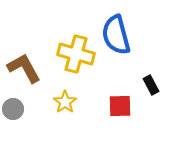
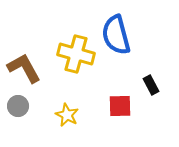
yellow star: moved 2 px right, 13 px down; rotated 10 degrees counterclockwise
gray circle: moved 5 px right, 3 px up
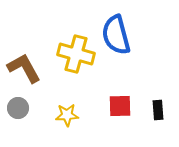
black rectangle: moved 7 px right, 25 px down; rotated 24 degrees clockwise
gray circle: moved 2 px down
yellow star: rotated 30 degrees counterclockwise
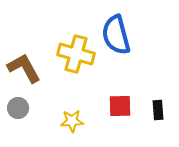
yellow star: moved 5 px right, 6 px down
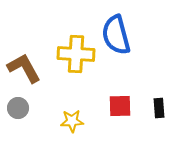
yellow cross: rotated 12 degrees counterclockwise
black rectangle: moved 1 px right, 2 px up
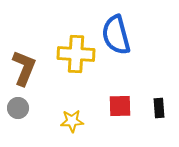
brown L-shape: rotated 51 degrees clockwise
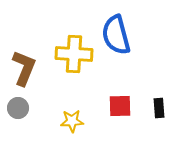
yellow cross: moved 2 px left
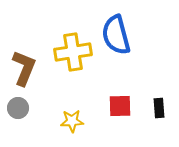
yellow cross: moved 1 px left, 2 px up; rotated 12 degrees counterclockwise
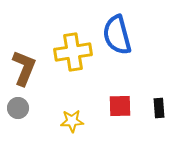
blue semicircle: moved 1 px right
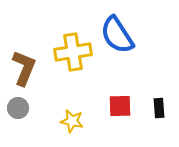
blue semicircle: rotated 18 degrees counterclockwise
yellow star: rotated 15 degrees clockwise
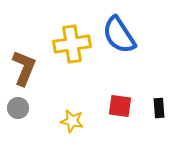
blue semicircle: moved 2 px right
yellow cross: moved 1 px left, 8 px up
red square: rotated 10 degrees clockwise
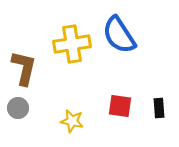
brown L-shape: rotated 9 degrees counterclockwise
